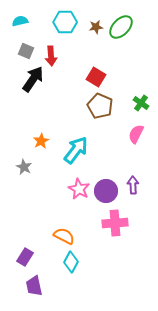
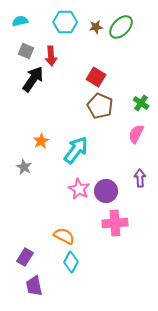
purple arrow: moved 7 px right, 7 px up
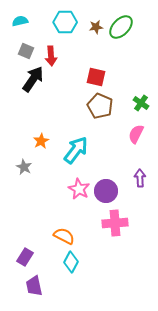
red square: rotated 18 degrees counterclockwise
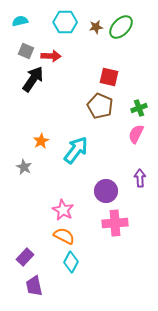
red arrow: rotated 84 degrees counterclockwise
red square: moved 13 px right
green cross: moved 2 px left, 5 px down; rotated 35 degrees clockwise
pink star: moved 16 px left, 21 px down
purple rectangle: rotated 12 degrees clockwise
